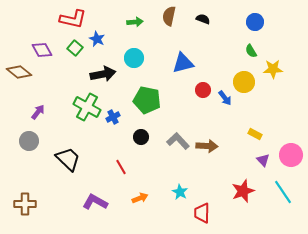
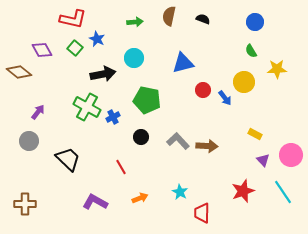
yellow star: moved 4 px right
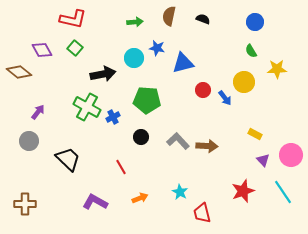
blue star: moved 60 px right, 9 px down; rotated 14 degrees counterclockwise
green pentagon: rotated 8 degrees counterclockwise
red trapezoid: rotated 15 degrees counterclockwise
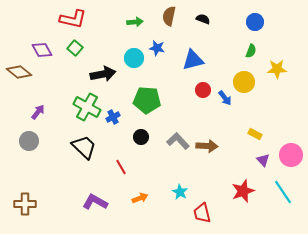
green semicircle: rotated 128 degrees counterclockwise
blue triangle: moved 10 px right, 3 px up
black trapezoid: moved 16 px right, 12 px up
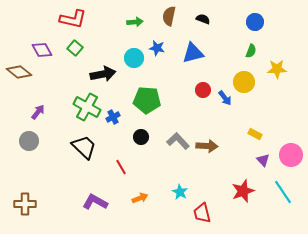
blue triangle: moved 7 px up
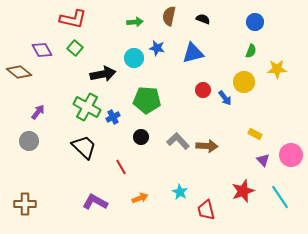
cyan line: moved 3 px left, 5 px down
red trapezoid: moved 4 px right, 3 px up
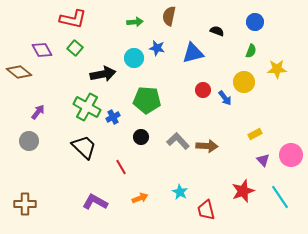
black semicircle: moved 14 px right, 12 px down
yellow rectangle: rotated 56 degrees counterclockwise
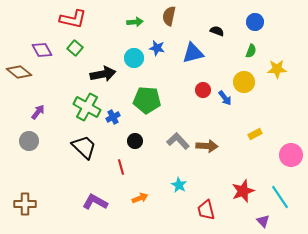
black circle: moved 6 px left, 4 px down
purple triangle: moved 61 px down
red line: rotated 14 degrees clockwise
cyan star: moved 1 px left, 7 px up
